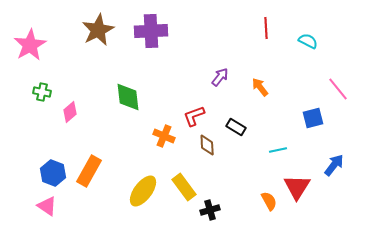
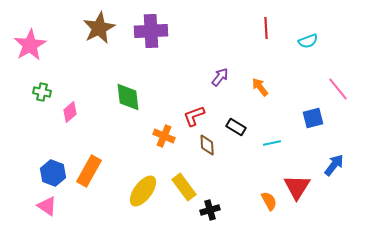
brown star: moved 1 px right, 2 px up
cyan semicircle: rotated 132 degrees clockwise
cyan line: moved 6 px left, 7 px up
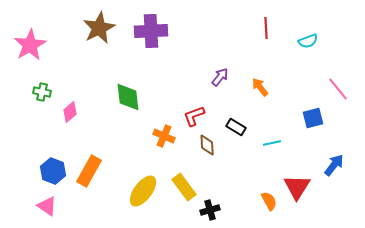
blue hexagon: moved 2 px up
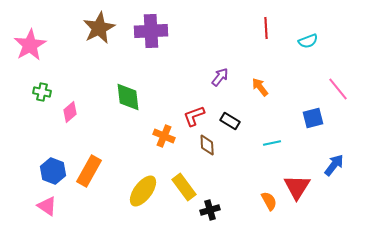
black rectangle: moved 6 px left, 6 px up
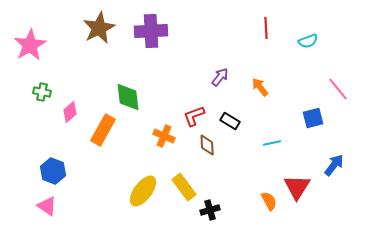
orange rectangle: moved 14 px right, 41 px up
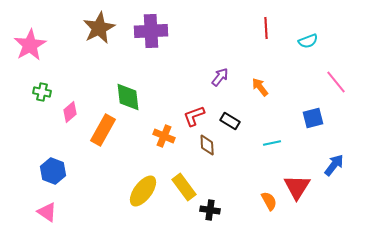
pink line: moved 2 px left, 7 px up
pink triangle: moved 6 px down
black cross: rotated 24 degrees clockwise
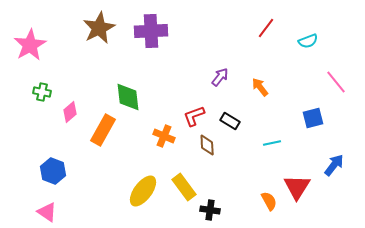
red line: rotated 40 degrees clockwise
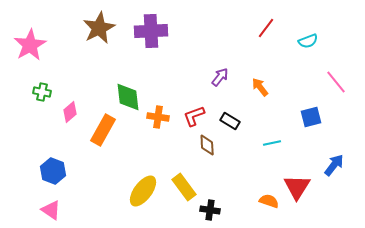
blue square: moved 2 px left, 1 px up
orange cross: moved 6 px left, 19 px up; rotated 15 degrees counterclockwise
orange semicircle: rotated 42 degrees counterclockwise
pink triangle: moved 4 px right, 2 px up
